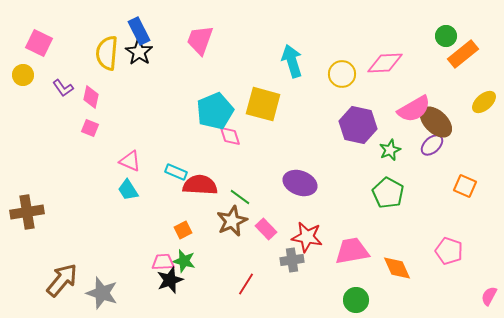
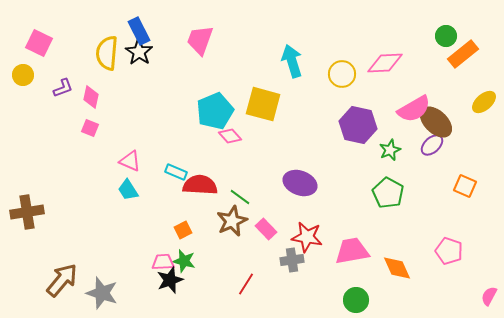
purple L-shape at (63, 88): rotated 75 degrees counterclockwise
pink diamond at (230, 136): rotated 25 degrees counterclockwise
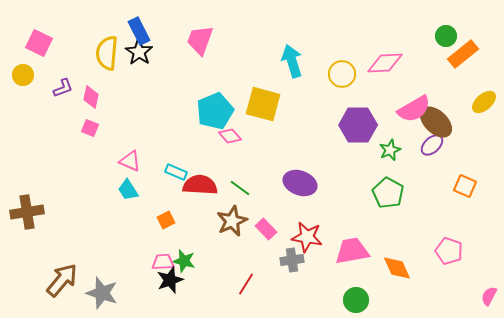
purple hexagon at (358, 125): rotated 12 degrees counterclockwise
green line at (240, 197): moved 9 px up
orange square at (183, 230): moved 17 px left, 10 px up
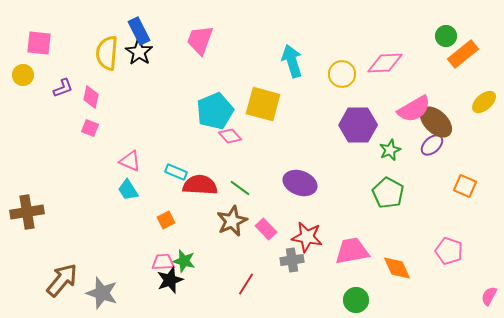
pink square at (39, 43): rotated 20 degrees counterclockwise
